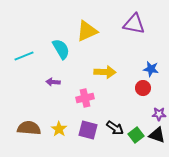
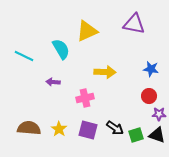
cyan line: rotated 48 degrees clockwise
red circle: moved 6 px right, 8 px down
green square: rotated 21 degrees clockwise
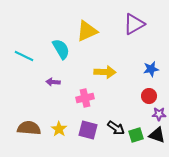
purple triangle: rotated 40 degrees counterclockwise
blue star: rotated 21 degrees counterclockwise
black arrow: moved 1 px right
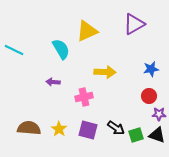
cyan line: moved 10 px left, 6 px up
pink cross: moved 1 px left, 1 px up
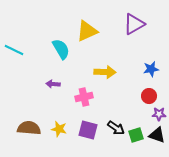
purple arrow: moved 2 px down
yellow star: rotated 21 degrees counterclockwise
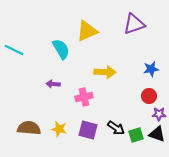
purple triangle: rotated 10 degrees clockwise
black triangle: moved 1 px up
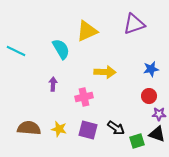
cyan line: moved 2 px right, 1 px down
purple arrow: rotated 88 degrees clockwise
green square: moved 1 px right, 6 px down
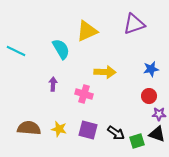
pink cross: moved 3 px up; rotated 30 degrees clockwise
black arrow: moved 5 px down
